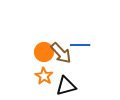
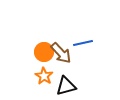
blue line: moved 3 px right, 2 px up; rotated 12 degrees counterclockwise
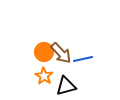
blue line: moved 16 px down
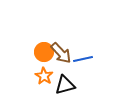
black triangle: moved 1 px left, 1 px up
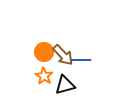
brown arrow: moved 2 px right, 2 px down
blue line: moved 2 px left, 1 px down; rotated 12 degrees clockwise
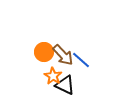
blue line: rotated 42 degrees clockwise
orange star: moved 9 px right
black triangle: rotated 40 degrees clockwise
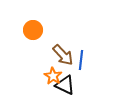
orange circle: moved 11 px left, 22 px up
blue line: rotated 54 degrees clockwise
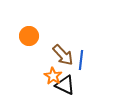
orange circle: moved 4 px left, 6 px down
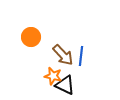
orange circle: moved 2 px right, 1 px down
blue line: moved 4 px up
orange star: rotated 18 degrees counterclockwise
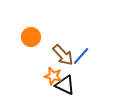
blue line: rotated 36 degrees clockwise
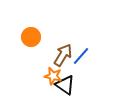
brown arrow: rotated 105 degrees counterclockwise
black triangle: rotated 10 degrees clockwise
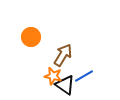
blue line: moved 3 px right, 20 px down; rotated 18 degrees clockwise
